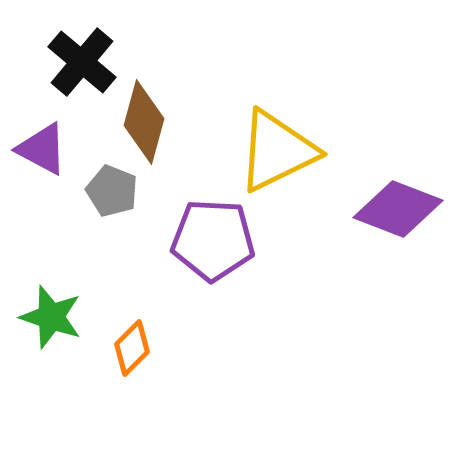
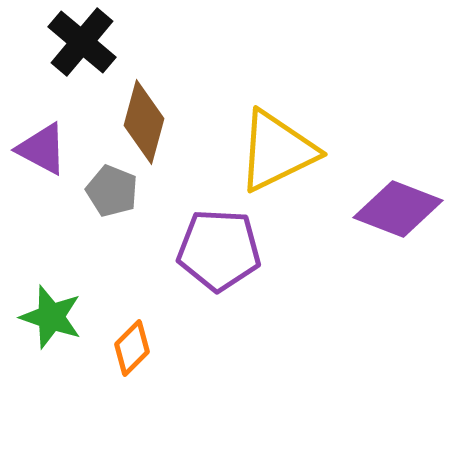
black cross: moved 20 px up
purple pentagon: moved 6 px right, 10 px down
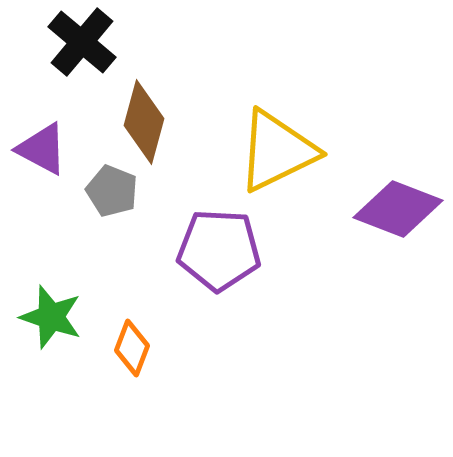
orange diamond: rotated 24 degrees counterclockwise
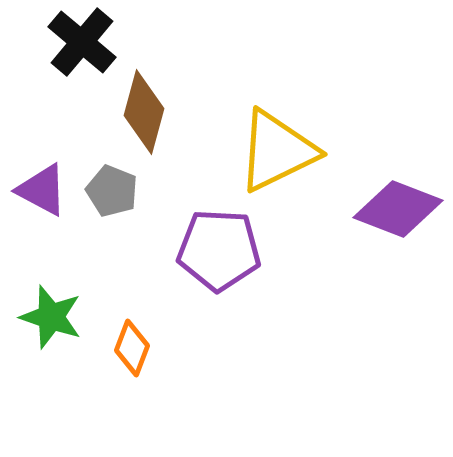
brown diamond: moved 10 px up
purple triangle: moved 41 px down
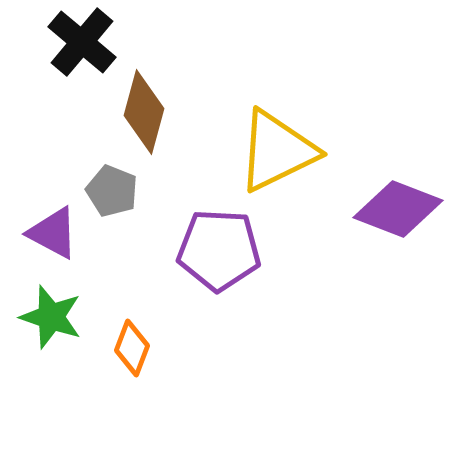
purple triangle: moved 11 px right, 43 px down
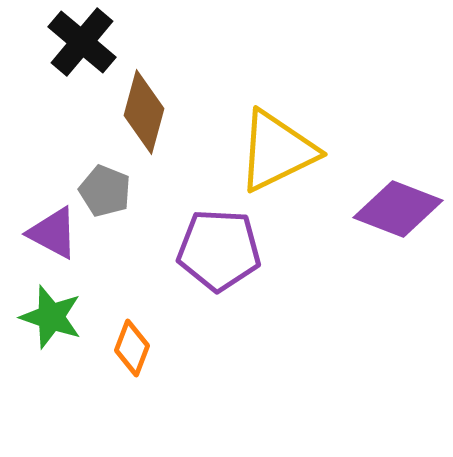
gray pentagon: moved 7 px left
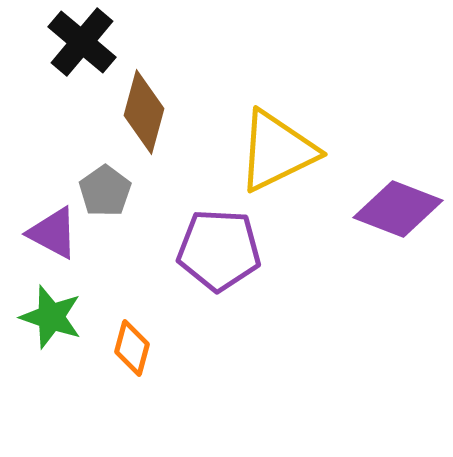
gray pentagon: rotated 15 degrees clockwise
orange diamond: rotated 6 degrees counterclockwise
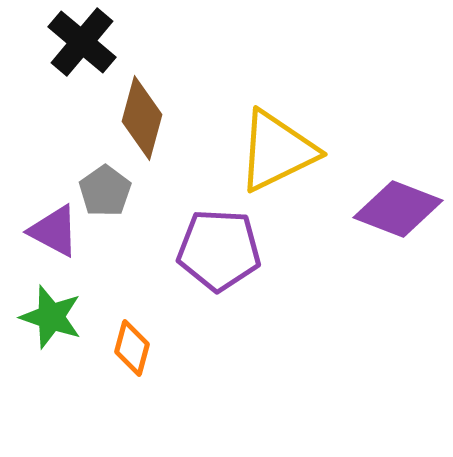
brown diamond: moved 2 px left, 6 px down
purple triangle: moved 1 px right, 2 px up
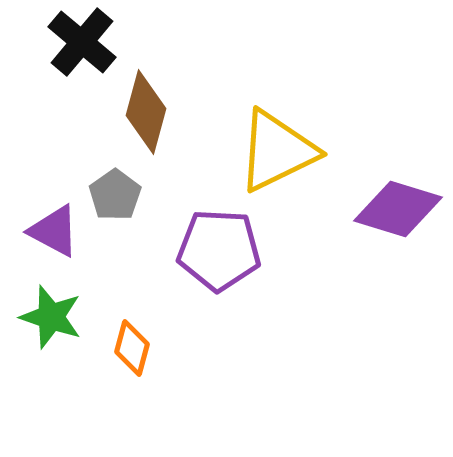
brown diamond: moved 4 px right, 6 px up
gray pentagon: moved 10 px right, 4 px down
purple diamond: rotated 4 degrees counterclockwise
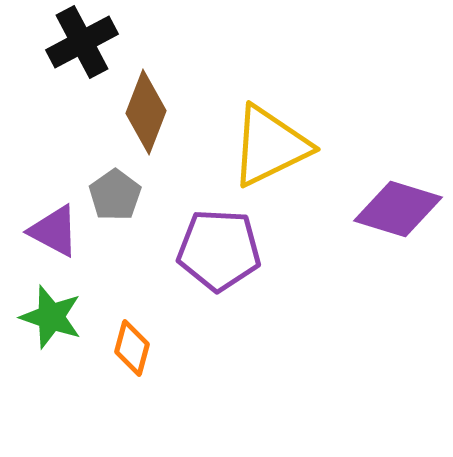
black cross: rotated 22 degrees clockwise
brown diamond: rotated 6 degrees clockwise
yellow triangle: moved 7 px left, 5 px up
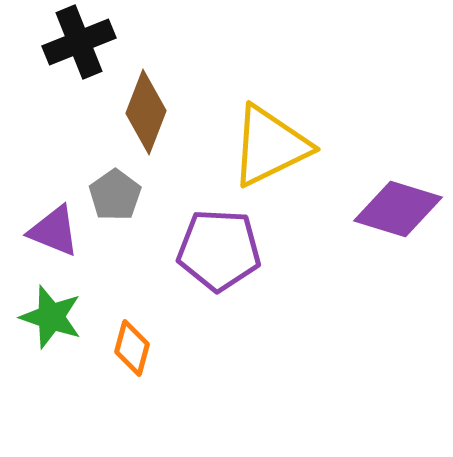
black cross: moved 3 px left; rotated 6 degrees clockwise
purple triangle: rotated 6 degrees counterclockwise
